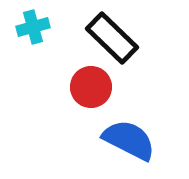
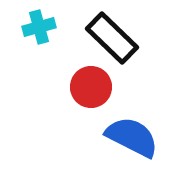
cyan cross: moved 6 px right
blue semicircle: moved 3 px right, 3 px up
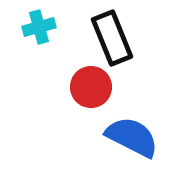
black rectangle: rotated 24 degrees clockwise
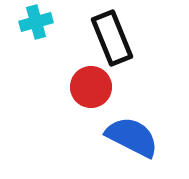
cyan cross: moved 3 px left, 5 px up
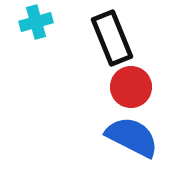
red circle: moved 40 px right
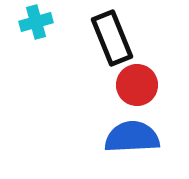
red circle: moved 6 px right, 2 px up
blue semicircle: rotated 30 degrees counterclockwise
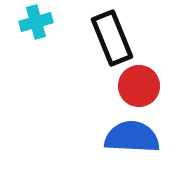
red circle: moved 2 px right, 1 px down
blue semicircle: rotated 6 degrees clockwise
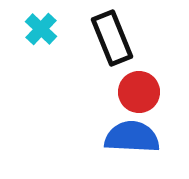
cyan cross: moved 5 px right, 7 px down; rotated 32 degrees counterclockwise
red circle: moved 6 px down
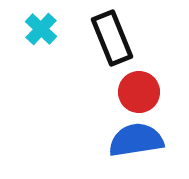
blue semicircle: moved 4 px right, 3 px down; rotated 12 degrees counterclockwise
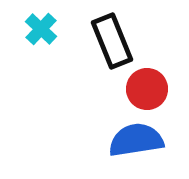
black rectangle: moved 3 px down
red circle: moved 8 px right, 3 px up
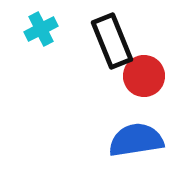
cyan cross: rotated 20 degrees clockwise
red circle: moved 3 px left, 13 px up
